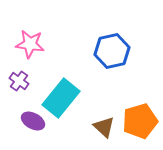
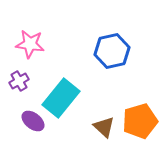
purple cross: rotated 24 degrees clockwise
purple ellipse: rotated 10 degrees clockwise
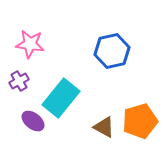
brown triangle: rotated 15 degrees counterclockwise
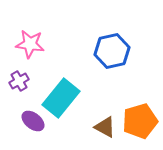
brown triangle: moved 1 px right
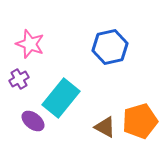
pink star: rotated 12 degrees clockwise
blue hexagon: moved 2 px left, 4 px up
purple cross: moved 2 px up
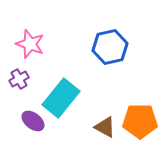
orange pentagon: rotated 16 degrees clockwise
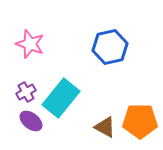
purple cross: moved 7 px right, 13 px down
purple ellipse: moved 2 px left
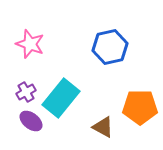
orange pentagon: moved 14 px up
brown triangle: moved 2 px left
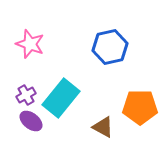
purple cross: moved 3 px down
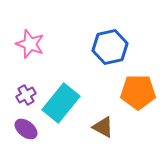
cyan rectangle: moved 5 px down
orange pentagon: moved 2 px left, 15 px up
purple ellipse: moved 5 px left, 8 px down
